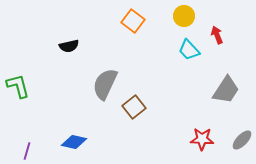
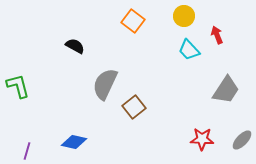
black semicircle: moved 6 px right; rotated 138 degrees counterclockwise
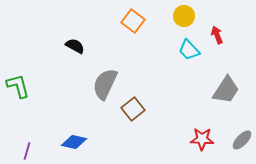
brown square: moved 1 px left, 2 px down
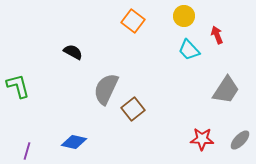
black semicircle: moved 2 px left, 6 px down
gray semicircle: moved 1 px right, 5 px down
gray ellipse: moved 2 px left
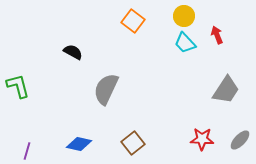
cyan trapezoid: moved 4 px left, 7 px up
brown square: moved 34 px down
blue diamond: moved 5 px right, 2 px down
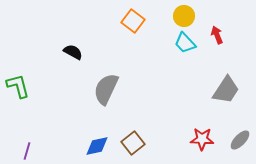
blue diamond: moved 18 px right, 2 px down; rotated 25 degrees counterclockwise
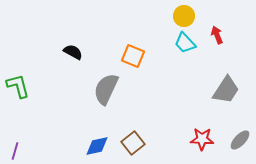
orange square: moved 35 px down; rotated 15 degrees counterclockwise
purple line: moved 12 px left
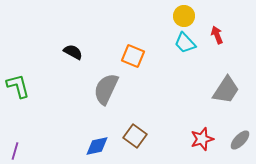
red star: rotated 20 degrees counterclockwise
brown square: moved 2 px right, 7 px up; rotated 15 degrees counterclockwise
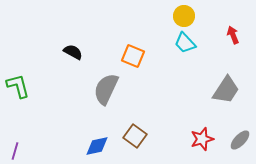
red arrow: moved 16 px right
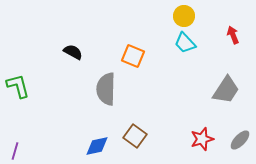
gray semicircle: rotated 24 degrees counterclockwise
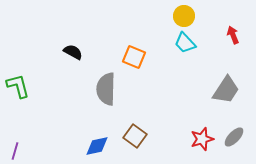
orange square: moved 1 px right, 1 px down
gray ellipse: moved 6 px left, 3 px up
